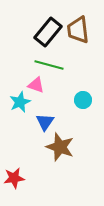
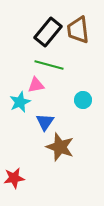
pink triangle: rotated 30 degrees counterclockwise
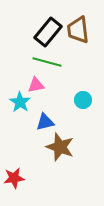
green line: moved 2 px left, 3 px up
cyan star: rotated 15 degrees counterclockwise
blue triangle: rotated 42 degrees clockwise
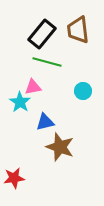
black rectangle: moved 6 px left, 2 px down
pink triangle: moved 3 px left, 2 px down
cyan circle: moved 9 px up
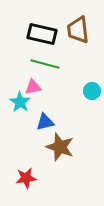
black rectangle: rotated 64 degrees clockwise
green line: moved 2 px left, 2 px down
cyan circle: moved 9 px right
red star: moved 12 px right
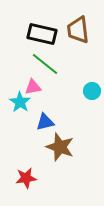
green line: rotated 24 degrees clockwise
